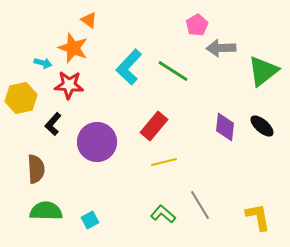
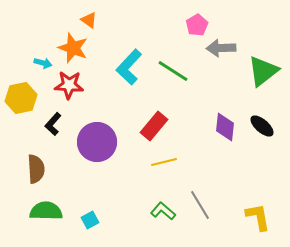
green L-shape: moved 3 px up
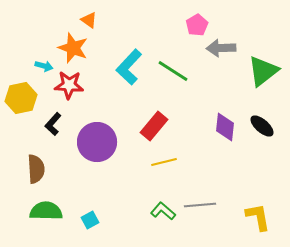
cyan arrow: moved 1 px right, 3 px down
gray line: rotated 64 degrees counterclockwise
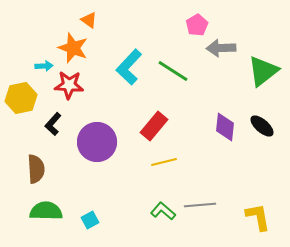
cyan arrow: rotated 18 degrees counterclockwise
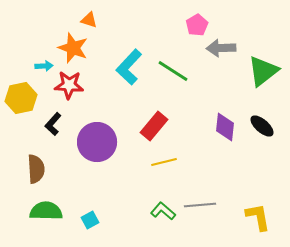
orange triangle: rotated 18 degrees counterclockwise
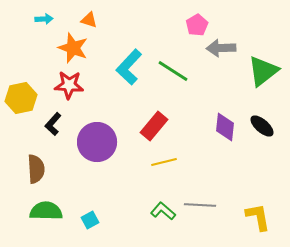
cyan arrow: moved 47 px up
gray line: rotated 8 degrees clockwise
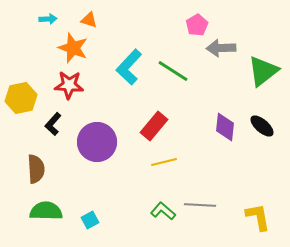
cyan arrow: moved 4 px right
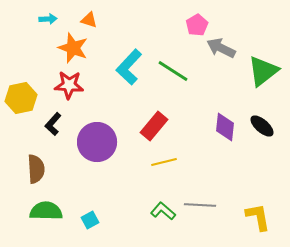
gray arrow: rotated 28 degrees clockwise
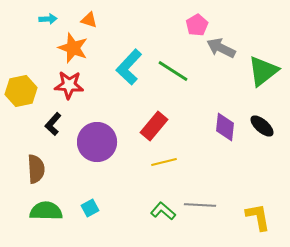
yellow hexagon: moved 7 px up
cyan square: moved 12 px up
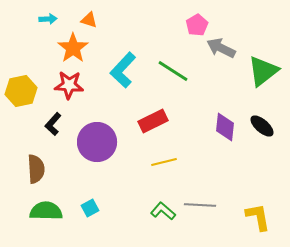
orange star: rotated 16 degrees clockwise
cyan L-shape: moved 6 px left, 3 px down
red rectangle: moved 1 px left, 5 px up; rotated 24 degrees clockwise
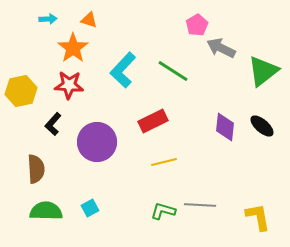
green L-shape: rotated 25 degrees counterclockwise
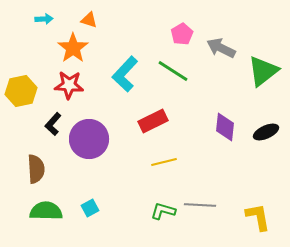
cyan arrow: moved 4 px left
pink pentagon: moved 15 px left, 9 px down
cyan L-shape: moved 2 px right, 4 px down
black ellipse: moved 4 px right, 6 px down; rotated 65 degrees counterclockwise
purple circle: moved 8 px left, 3 px up
